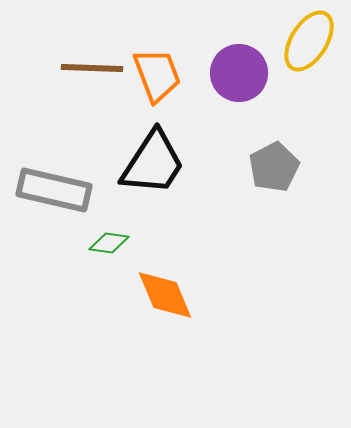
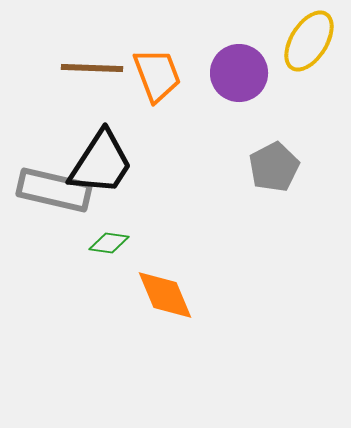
black trapezoid: moved 52 px left
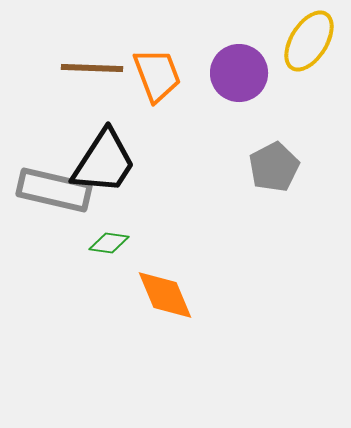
black trapezoid: moved 3 px right, 1 px up
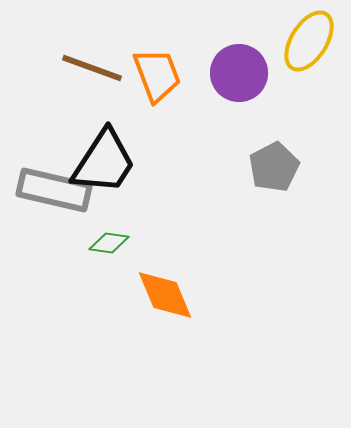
brown line: rotated 18 degrees clockwise
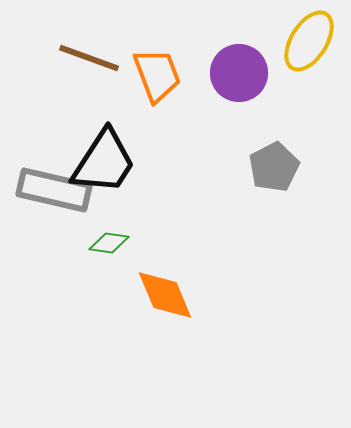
brown line: moved 3 px left, 10 px up
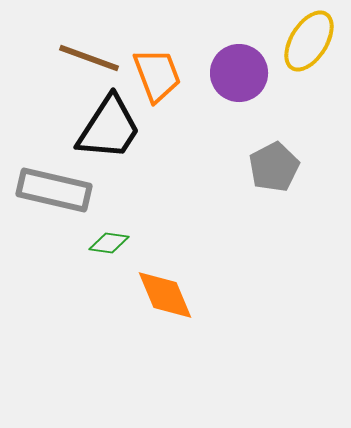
black trapezoid: moved 5 px right, 34 px up
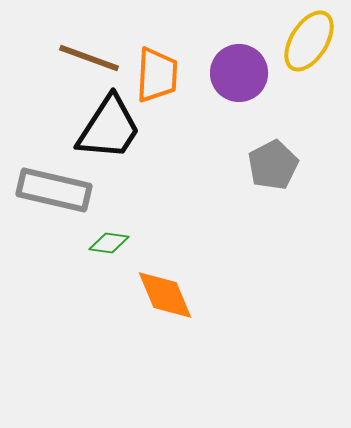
orange trapezoid: rotated 24 degrees clockwise
gray pentagon: moved 1 px left, 2 px up
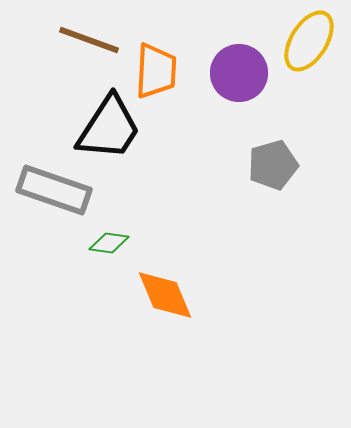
brown line: moved 18 px up
orange trapezoid: moved 1 px left, 4 px up
gray pentagon: rotated 12 degrees clockwise
gray rectangle: rotated 6 degrees clockwise
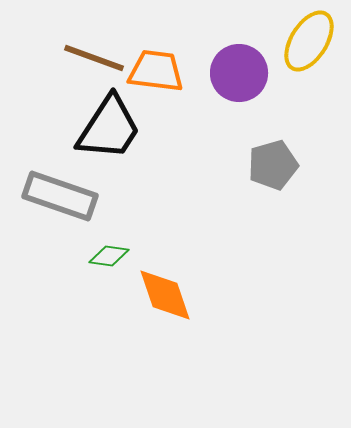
brown line: moved 5 px right, 18 px down
orange trapezoid: rotated 86 degrees counterclockwise
gray rectangle: moved 6 px right, 6 px down
green diamond: moved 13 px down
orange diamond: rotated 4 degrees clockwise
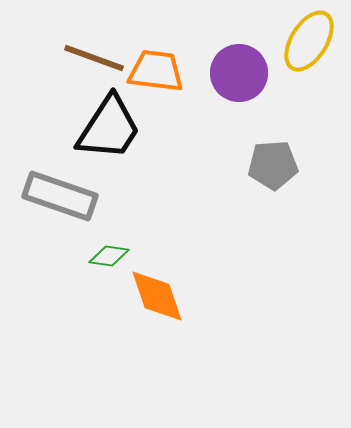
gray pentagon: rotated 12 degrees clockwise
orange diamond: moved 8 px left, 1 px down
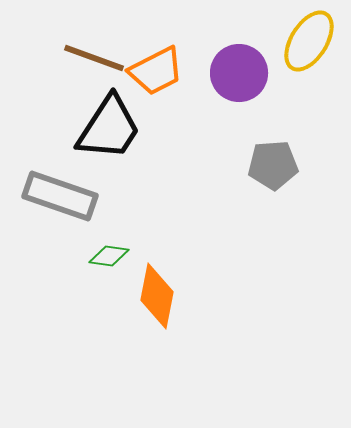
orange trapezoid: rotated 146 degrees clockwise
orange diamond: rotated 30 degrees clockwise
